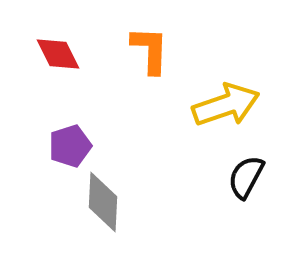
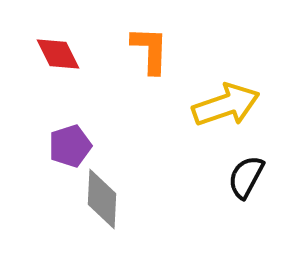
gray diamond: moved 1 px left, 3 px up
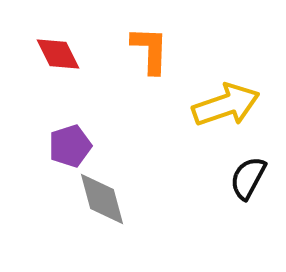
black semicircle: moved 2 px right, 1 px down
gray diamond: rotated 18 degrees counterclockwise
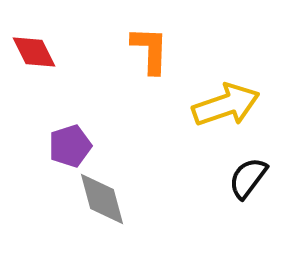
red diamond: moved 24 px left, 2 px up
black semicircle: rotated 9 degrees clockwise
